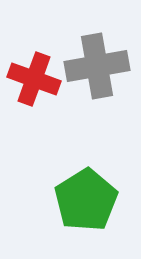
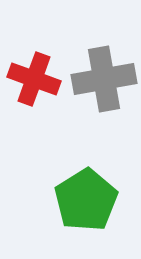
gray cross: moved 7 px right, 13 px down
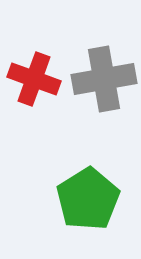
green pentagon: moved 2 px right, 1 px up
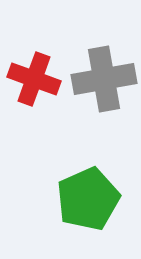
green pentagon: rotated 8 degrees clockwise
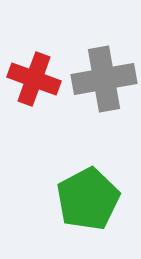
green pentagon: rotated 4 degrees counterclockwise
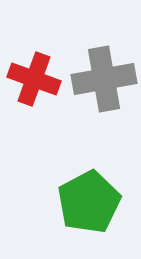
green pentagon: moved 1 px right, 3 px down
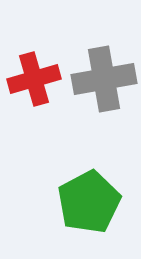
red cross: rotated 36 degrees counterclockwise
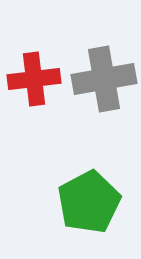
red cross: rotated 9 degrees clockwise
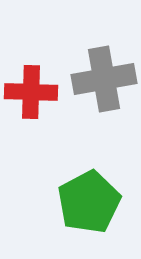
red cross: moved 3 px left, 13 px down; rotated 9 degrees clockwise
